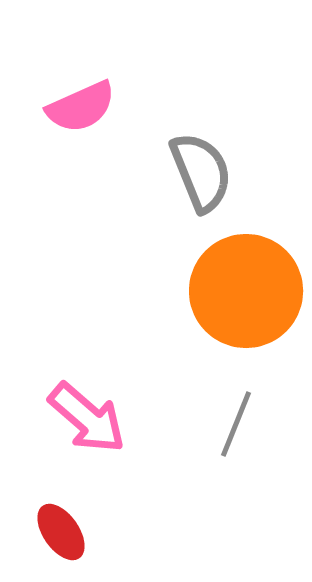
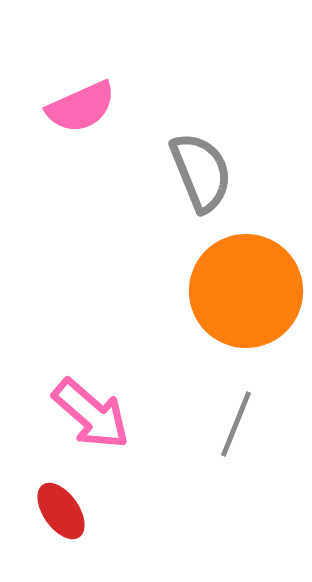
pink arrow: moved 4 px right, 4 px up
red ellipse: moved 21 px up
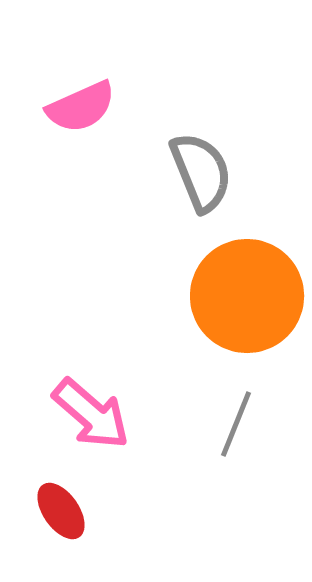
orange circle: moved 1 px right, 5 px down
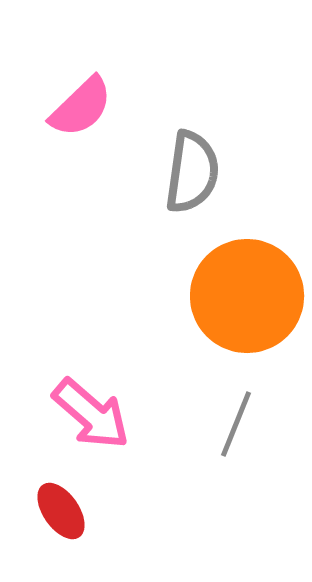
pink semicircle: rotated 20 degrees counterclockwise
gray semicircle: moved 9 px left; rotated 30 degrees clockwise
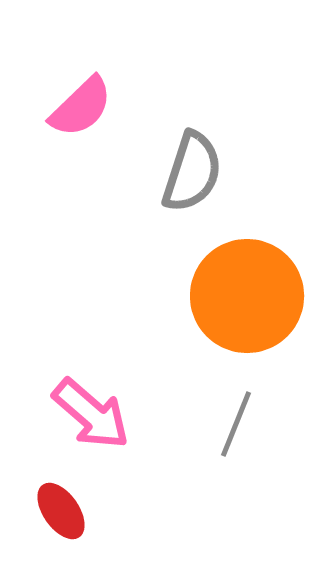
gray semicircle: rotated 10 degrees clockwise
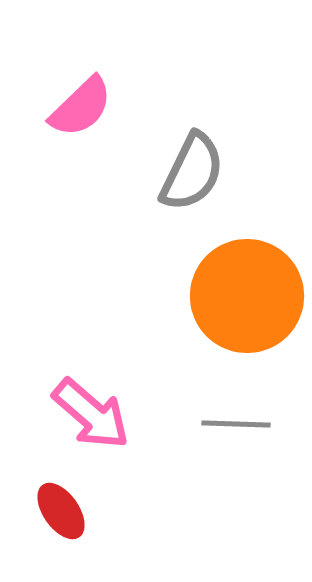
gray semicircle: rotated 8 degrees clockwise
gray line: rotated 70 degrees clockwise
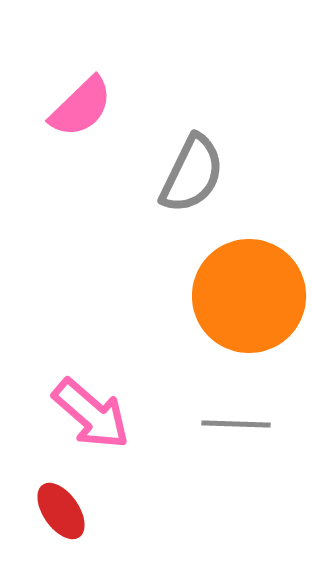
gray semicircle: moved 2 px down
orange circle: moved 2 px right
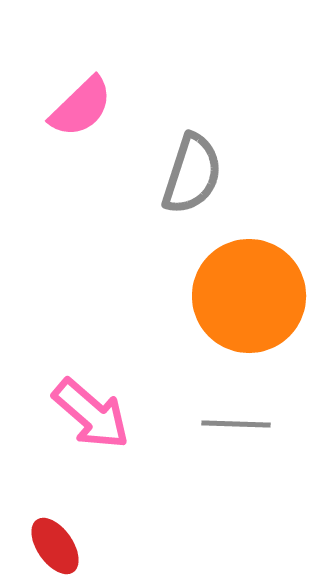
gray semicircle: rotated 8 degrees counterclockwise
red ellipse: moved 6 px left, 35 px down
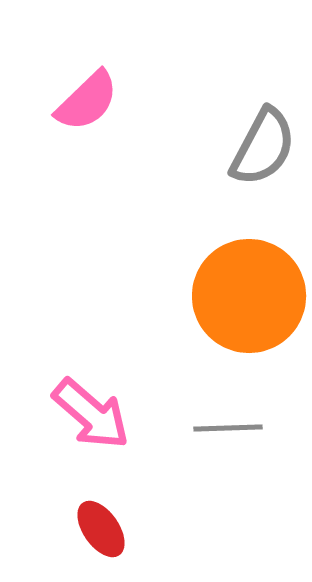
pink semicircle: moved 6 px right, 6 px up
gray semicircle: moved 71 px right, 27 px up; rotated 10 degrees clockwise
gray line: moved 8 px left, 4 px down; rotated 4 degrees counterclockwise
red ellipse: moved 46 px right, 17 px up
